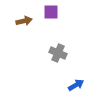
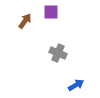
brown arrow: moved 1 px right; rotated 42 degrees counterclockwise
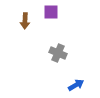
brown arrow: rotated 147 degrees clockwise
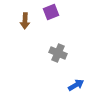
purple square: rotated 21 degrees counterclockwise
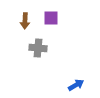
purple square: moved 6 px down; rotated 21 degrees clockwise
gray cross: moved 20 px left, 5 px up; rotated 18 degrees counterclockwise
